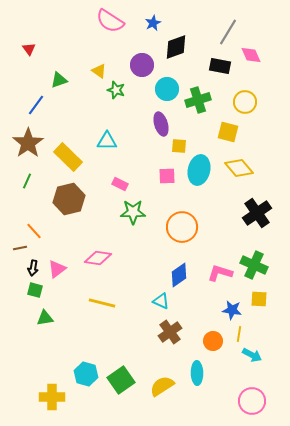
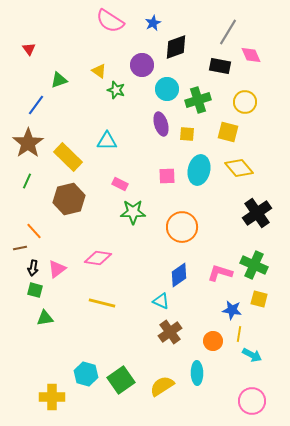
yellow square at (179, 146): moved 8 px right, 12 px up
yellow square at (259, 299): rotated 12 degrees clockwise
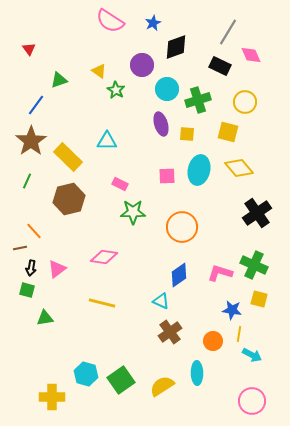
black rectangle at (220, 66): rotated 15 degrees clockwise
green star at (116, 90): rotated 12 degrees clockwise
brown star at (28, 143): moved 3 px right, 2 px up
pink diamond at (98, 258): moved 6 px right, 1 px up
black arrow at (33, 268): moved 2 px left
green square at (35, 290): moved 8 px left
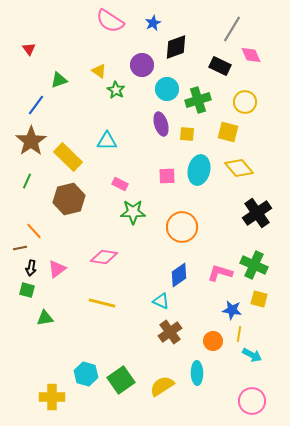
gray line at (228, 32): moved 4 px right, 3 px up
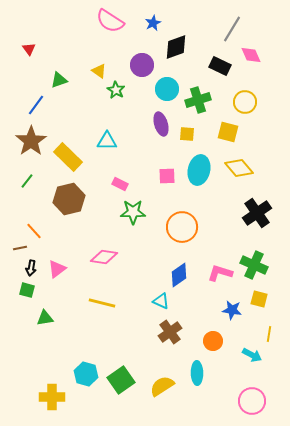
green line at (27, 181): rotated 14 degrees clockwise
yellow line at (239, 334): moved 30 px right
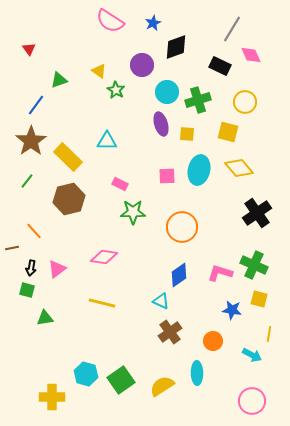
cyan circle at (167, 89): moved 3 px down
brown line at (20, 248): moved 8 px left
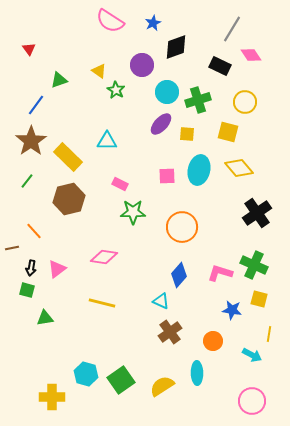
pink diamond at (251, 55): rotated 10 degrees counterclockwise
purple ellipse at (161, 124): rotated 60 degrees clockwise
blue diamond at (179, 275): rotated 15 degrees counterclockwise
